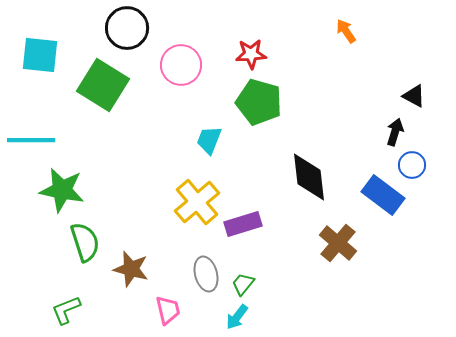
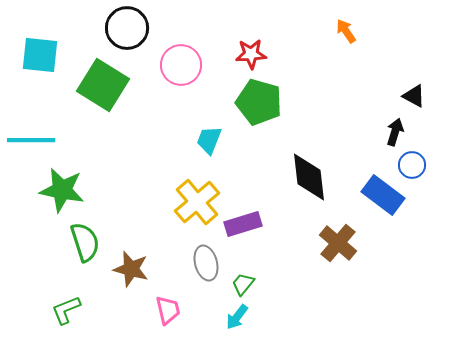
gray ellipse: moved 11 px up
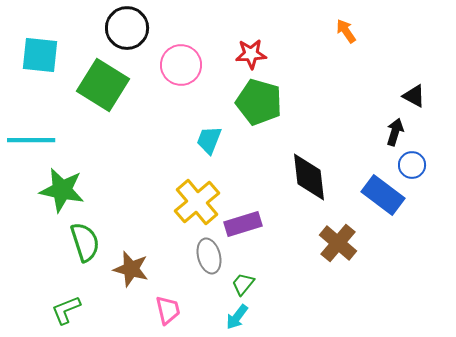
gray ellipse: moved 3 px right, 7 px up
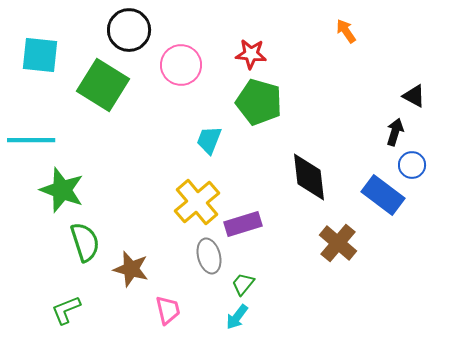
black circle: moved 2 px right, 2 px down
red star: rotated 8 degrees clockwise
green star: rotated 9 degrees clockwise
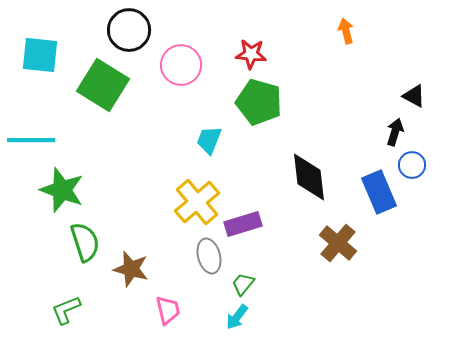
orange arrow: rotated 20 degrees clockwise
blue rectangle: moved 4 px left, 3 px up; rotated 30 degrees clockwise
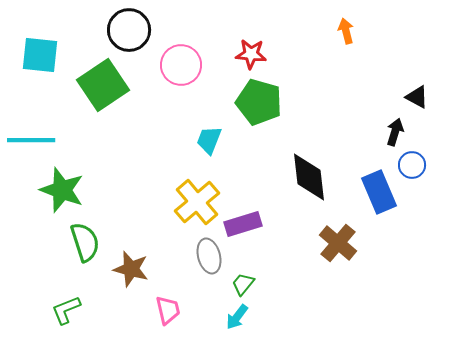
green square: rotated 24 degrees clockwise
black triangle: moved 3 px right, 1 px down
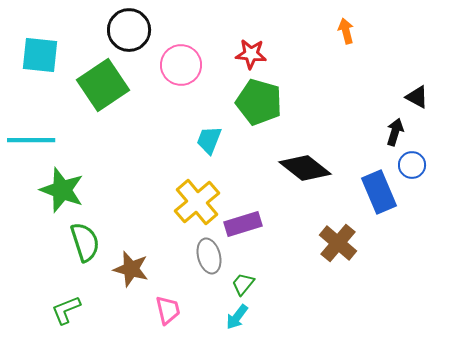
black diamond: moved 4 px left, 9 px up; rotated 45 degrees counterclockwise
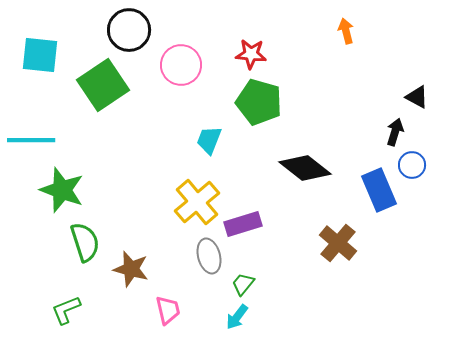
blue rectangle: moved 2 px up
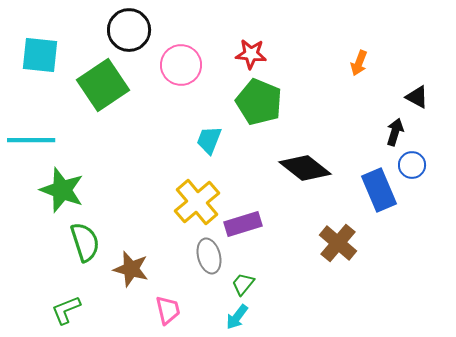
orange arrow: moved 13 px right, 32 px down; rotated 145 degrees counterclockwise
green pentagon: rotated 6 degrees clockwise
